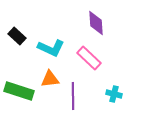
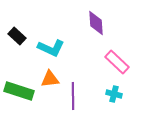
pink rectangle: moved 28 px right, 4 px down
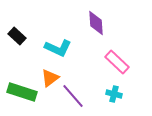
cyan L-shape: moved 7 px right
orange triangle: moved 1 px up; rotated 30 degrees counterclockwise
green rectangle: moved 3 px right, 1 px down
purple line: rotated 40 degrees counterclockwise
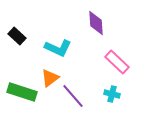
cyan cross: moved 2 px left
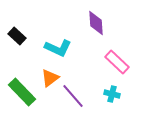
green rectangle: rotated 28 degrees clockwise
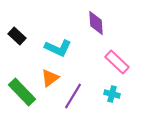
purple line: rotated 72 degrees clockwise
